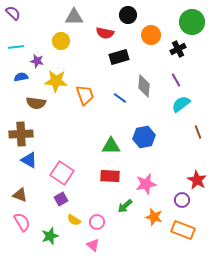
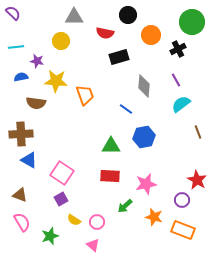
blue line: moved 6 px right, 11 px down
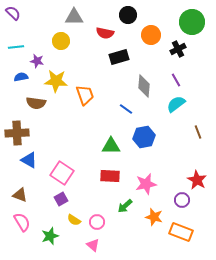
cyan semicircle: moved 5 px left
brown cross: moved 4 px left, 1 px up
orange rectangle: moved 2 px left, 2 px down
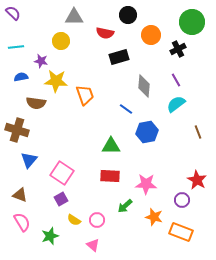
purple star: moved 4 px right
brown cross: moved 3 px up; rotated 20 degrees clockwise
blue hexagon: moved 3 px right, 5 px up
blue triangle: rotated 42 degrees clockwise
pink star: rotated 15 degrees clockwise
pink circle: moved 2 px up
